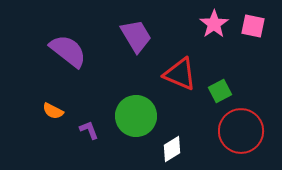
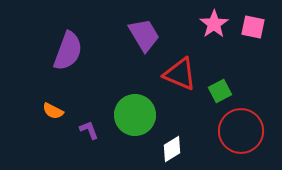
pink square: moved 1 px down
purple trapezoid: moved 8 px right, 1 px up
purple semicircle: rotated 72 degrees clockwise
green circle: moved 1 px left, 1 px up
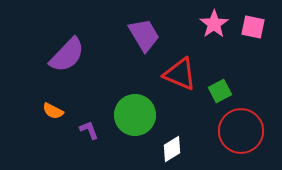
purple semicircle: moved 1 px left, 4 px down; rotated 24 degrees clockwise
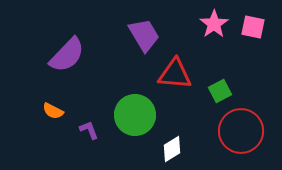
red triangle: moved 5 px left; rotated 18 degrees counterclockwise
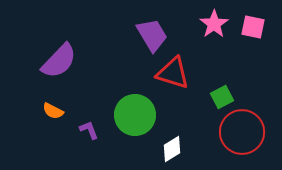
purple trapezoid: moved 8 px right
purple semicircle: moved 8 px left, 6 px down
red triangle: moved 2 px left, 1 px up; rotated 12 degrees clockwise
green square: moved 2 px right, 6 px down
red circle: moved 1 px right, 1 px down
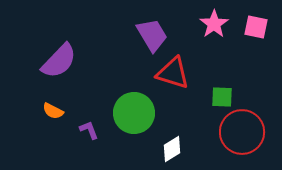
pink square: moved 3 px right
green square: rotated 30 degrees clockwise
green circle: moved 1 px left, 2 px up
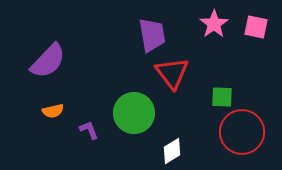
purple trapezoid: rotated 21 degrees clockwise
purple semicircle: moved 11 px left
red triangle: moved 1 px left; rotated 36 degrees clockwise
orange semicircle: rotated 40 degrees counterclockwise
white diamond: moved 2 px down
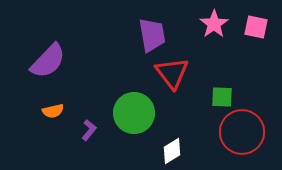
purple L-shape: rotated 60 degrees clockwise
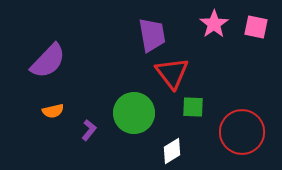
green square: moved 29 px left, 10 px down
